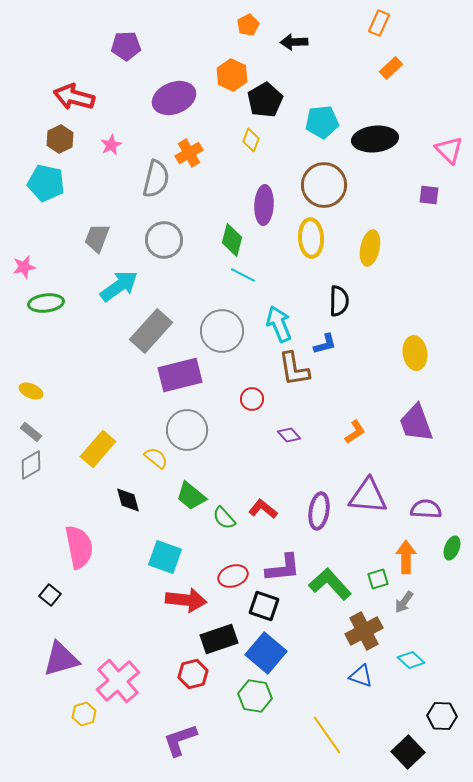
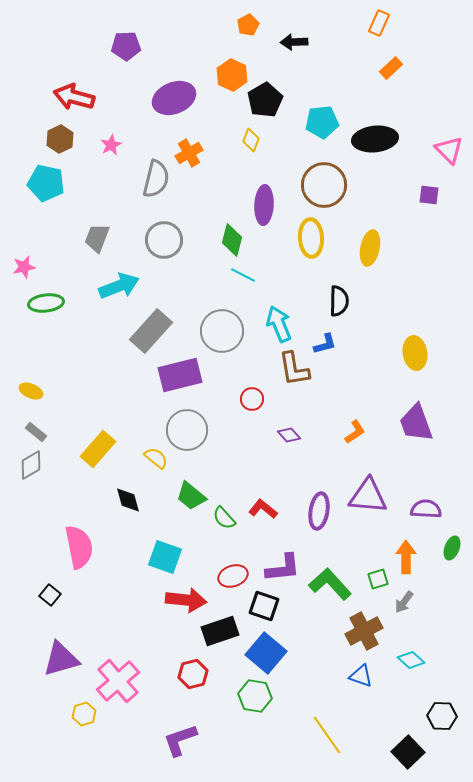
cyan arrow at (119, 286): rotated 15 degrees clockwise
gray rectangle at (31, 432): moved 5 px right
black rectangle at (219, 639): moved 1 px right, 8 px up
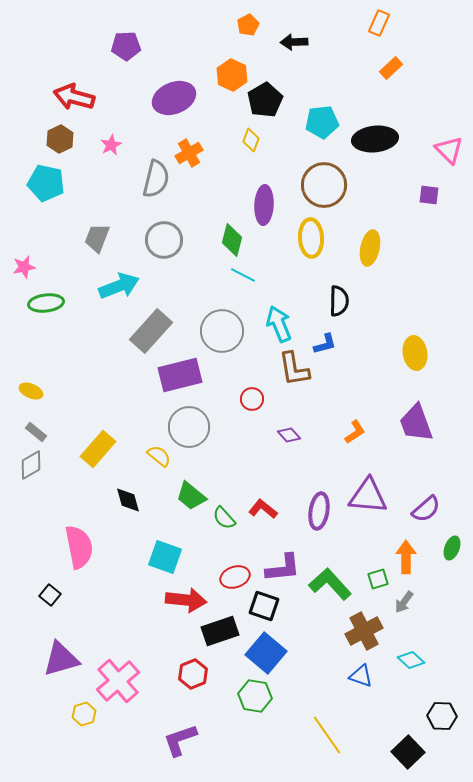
gray circle at (187, 430): moved 2 px right, 3 px up
yellow semicircle at (156, 458): moved 3 px right, 2 px up
purple semicircle at (426, 509): rotated 136 degrees clockwise
red ellipse at (233, 576): moved 2 px right, 1 px down
red hexagon at (193, 674): rotated 8 degrees counterclockwise
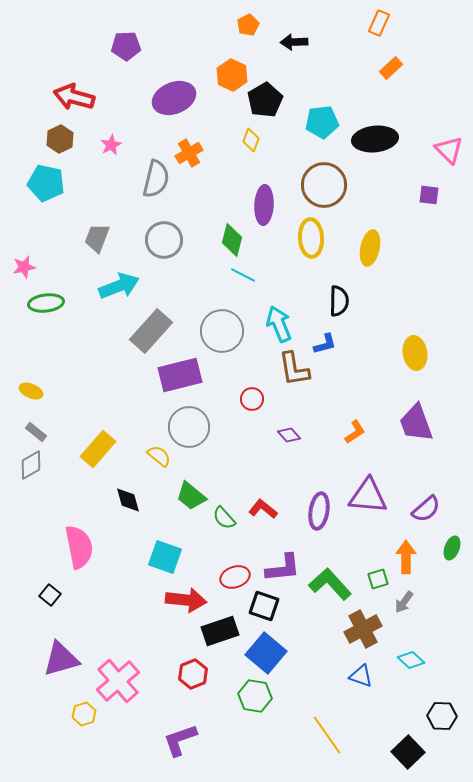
brown cross at (364, 631): moved 1 px left, 2 px up
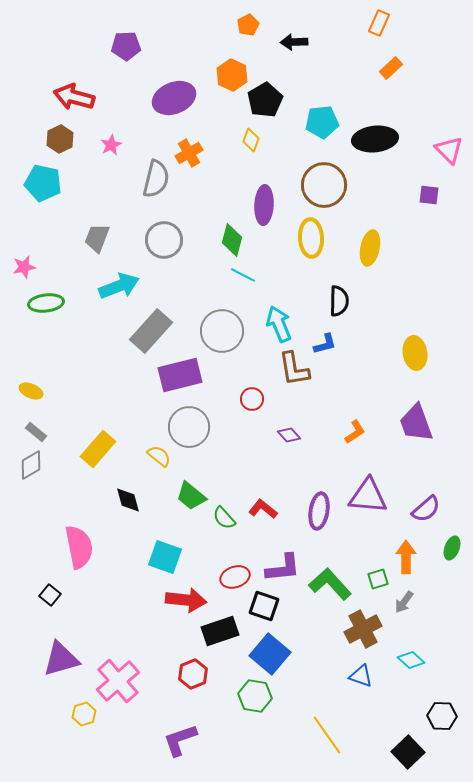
cyan pentagon at (46, 183): moved 3 px left
blue square at (266, 653): moved 4 px right, 1 px down
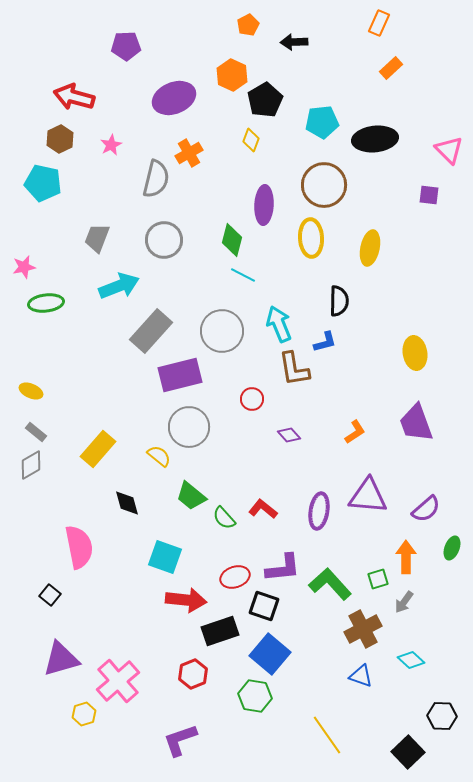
blue L-shape at (325, 344): moved 2 px up
black diamond at (128, 500): moved 1 px left, 3 px down
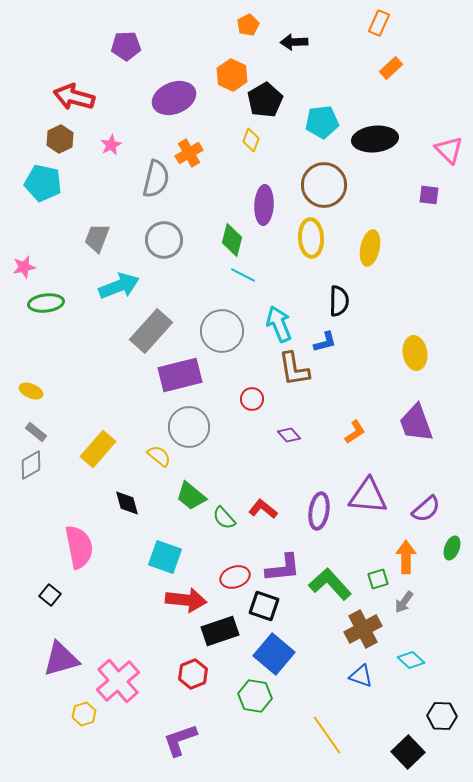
blue square at (270, 654): moved 4 px right
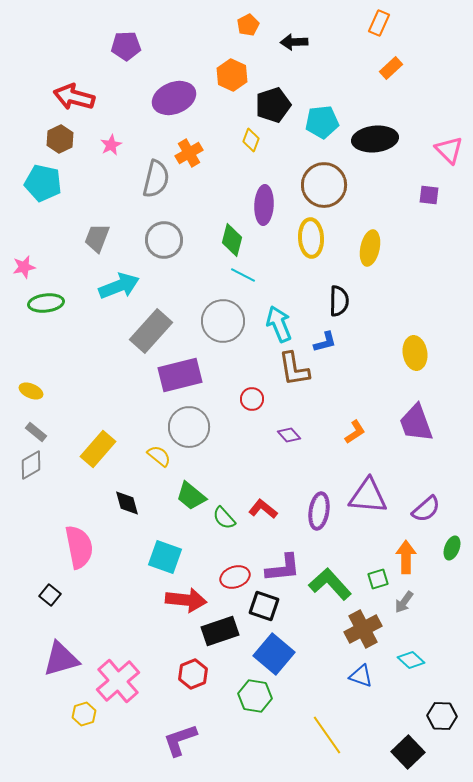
black pentagon at (265, 100): moved 8 px right, 5 px down; rotated 12 degrees clockwise
gray circle at (222, 331): moved 1 px right, 10 px up
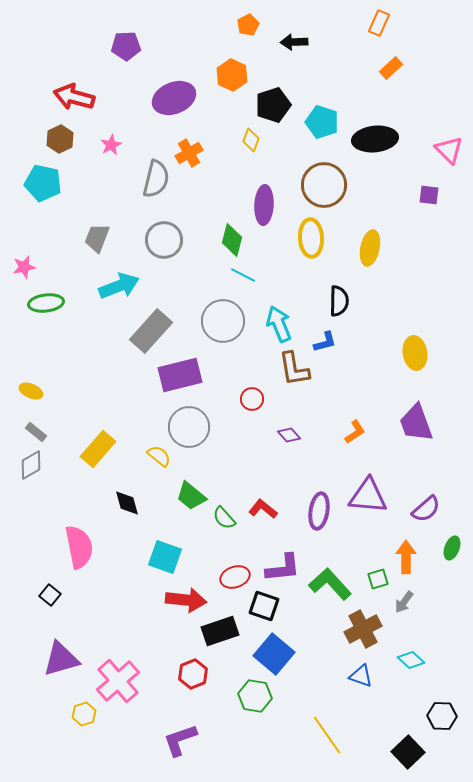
cyan pentagon at (322, 122): rotated 24 degrees clockwise
